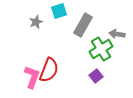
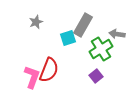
cyan square: moved 9 px right, 27 px down
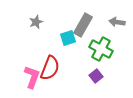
gray arrow: moved 12 px up
green cross: rotated 30 degrees counterclockwise
red semicircle: moved 1 px right, 2 px up
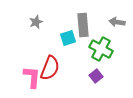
gray rectangle: rotated 35 degrees counterclockwise
pink L-shape: rotated 15 degrees counterclockwise
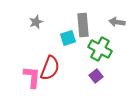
green cross: moved 1 px left
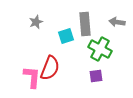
gray rectangle: moved 2 px right, 1 px up
cyan square: moved 2 px left, 2 px up
purple square: rotated 32 degrees clockwise
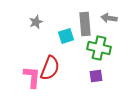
gray arrow: moved 8 px left, 4 px up
green cross: moved 1 px left, 1 px up; rotated 15 degrees counterclockwise
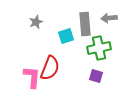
gray arrow: rotated 14 degrees counterclockwise
green cross: rotated 25 degrees counterclockwise
purple square: rotated 24 degrees clockwise
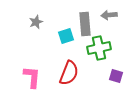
gray arrow: moved 3 px up
red semicircle: moved 19 px right, 5 px down
purple square: moved 20 px right
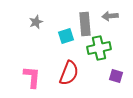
gray arrow: moved 1 px right, 1 px down
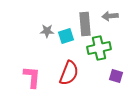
gray star: moved 11 px right, 9 px down; rotated 24 degrees clockwise
